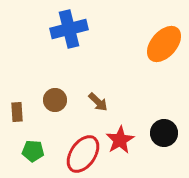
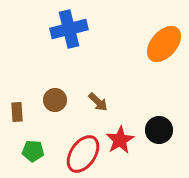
black circle: moved 5 px left, 3 px up
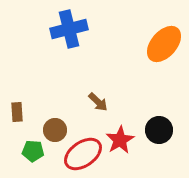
brown circle: moved 30 px down
red ellipse: rotated 21 degrees clockwise
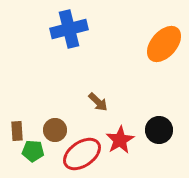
brown rectangle: moved 19 px down
red ellipse: moved 1 px left
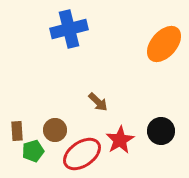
black circle: moved 2 px right, 1 px down
green pentagon: rotated 20 degrees counterclockwise
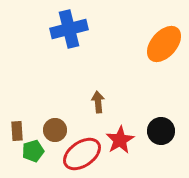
brown arrow: rotated 140 degrees counterclockwise
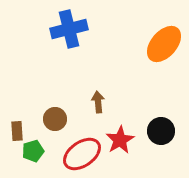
brown circle: moved 11 px up
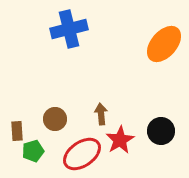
brown arrow: moved 3 px right, 12 px down
